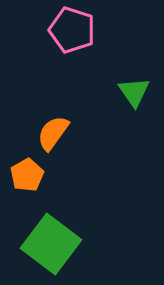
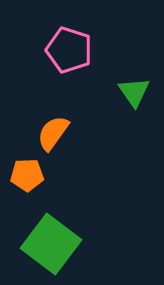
pink pentagon: moved 3 px left, 20 px down
orange pentagon: rotated 28 degrees clockwise
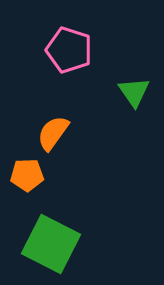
green square: rotated 10 degrees counterclockwise
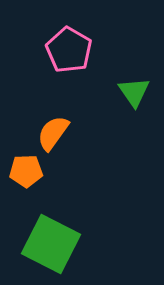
pink pentagon: rotated 12 degrees clockwise
orange pentagon: moved 1 px left, 4 px up
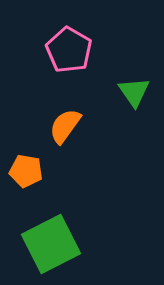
orange semicircle: moved 12 px right, 7 px up
orange pentagon: rotated 12 degrees clockwise
green square: rotated 36 degrees clockwise
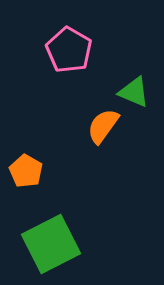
green triangle: rotated 32 degrees counterclockwise
orange semicircle: moved 38 px right
orange pentagon: rotated 20 degrees clockwise
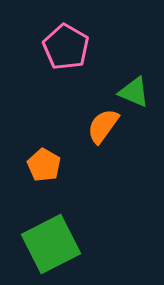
pink pentagon: moved 3 px left, 3 px up
orange pentagon: moved 18 px right, 6 px up
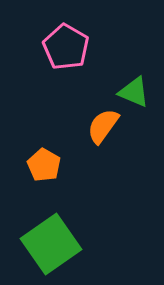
green square: rotated 8 degrees counterclockwise
